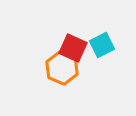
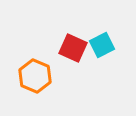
orange hexagon: moved 27 px left, 8 px down
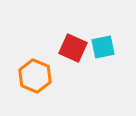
cyan square: moved 1 px right, 2 px down; rotated 15 degrees clockwise
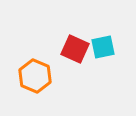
red square: moved 2 px right, 1 px down
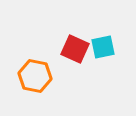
orange hexagon: rotated 12 degrees counterclockwise
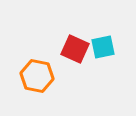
orange hexagon: moved 2 px right
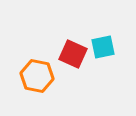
red square: moved 2 px left, 5 px down
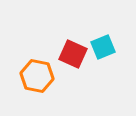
cyan square: rotated 10 degrees counterclockwise
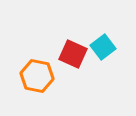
cyan square: rotated 15 degrees counterclockwise
